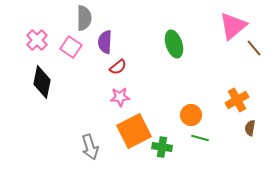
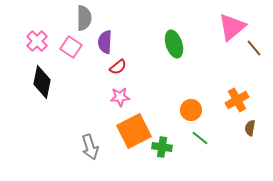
pink triangle: moved 1 px left, 1 px down
pink cross: moved 1 px down
orange circle: moved 5 px up
green line: rotated 24 degrees clockwise
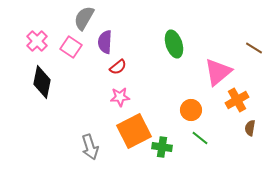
gray semicircle: rotated 150 degrees counterclockwise
pink triangle: moved 14 px left, 45 px down
brown line: rotated 18 degrees counterclockwise
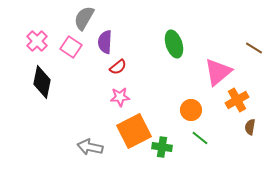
brown semicircle: moved 1 px up
gray arrow: rotated 120 degrees clockwise
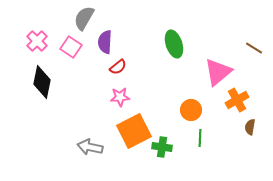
green line: rotated 54 degrees clockwise
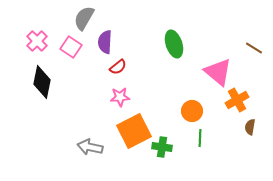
pink triangle: rotated 40 degrees counterclockwise
orange circle: moved 1 px right, 1 px down
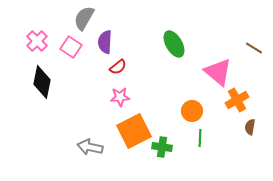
green ellipse: rotated 12 degrees counterclockwise
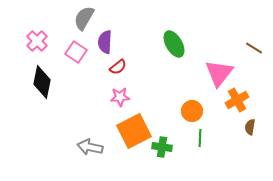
pink square: moved 5 px right, 5 px down
pink triangle: moved 1 px right, 1 px down; rotated 28 degrees clockwise
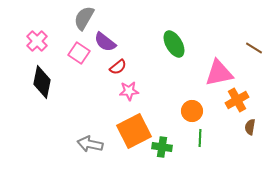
purple semicircle: rotated 55 degrees counterclockwise
pink square: moved 3 px right, 1 px down
pink triangle: rotated 40 degrees clockwise
pink star: moved 9 px right, 6 px up
gray arrow: moved 3 px up
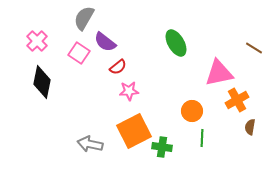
green ellipse: moved 2 px right, 1 px up
green line: moved 2 px right
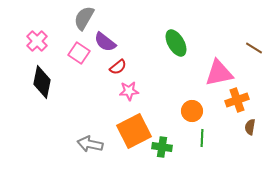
orange cross: rotated 10 degrees clockwise
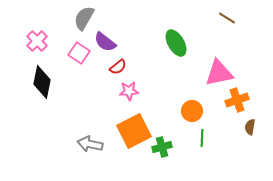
brown line: moved 27 px left, 30 px up
green cross: rotated 24 degrees counterclockwise
